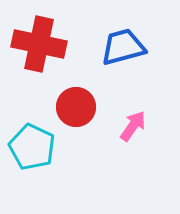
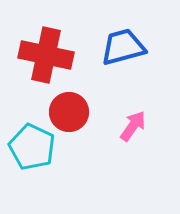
red cross: moved 7 px right, 11 px down
red circle: moved 7 px left, 5 px down
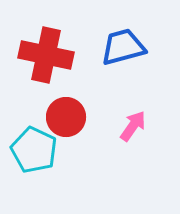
red circle: moved 3 px left, 5 px down
cyan pentagon: moved 2 px right, 3 px down
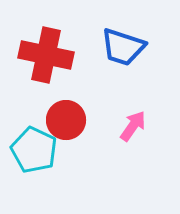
blue trapezoid: rotated 147 degrees counterclockwise
red circle: moved 3 px down
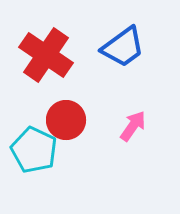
blue trapezoid: rotated 54 degrees counterclockwise
red cross: rotated 22 degrees clockwise
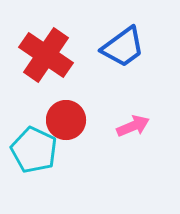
pink arrow: rotated 32 degrees clockwise
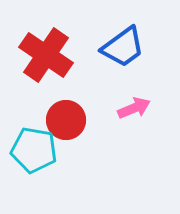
pink arrow: moved 1 px right, 18 px up
cyan pentagon: rotated 15 degrees counterclockwise
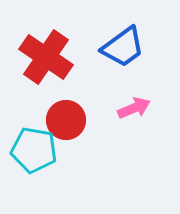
red cross: moved 2 px down
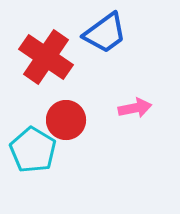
blue trapezoid: moved 18 px left, 14 px up
pink arrow: moved 1 px right; rotated 12 degrees clockwise
cyan pentagon: moved 1 px left; rotated 21 degrees clockwise
